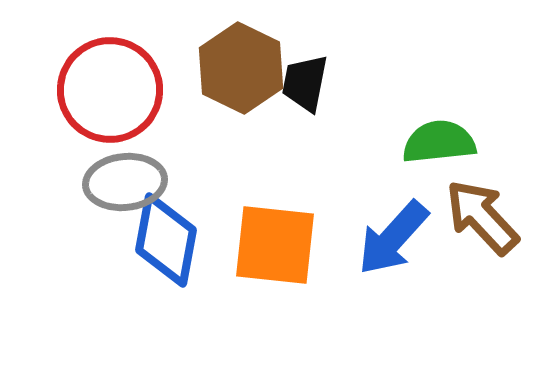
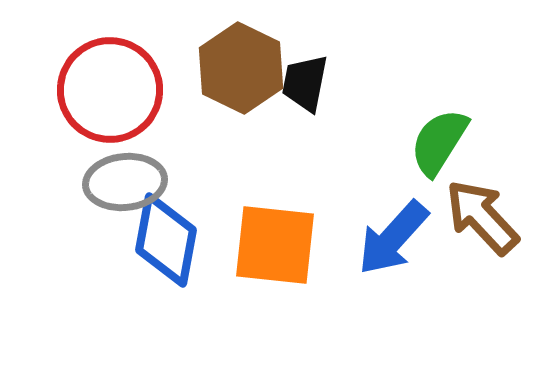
green semicircle: rotated 52 degrees counterclockwise
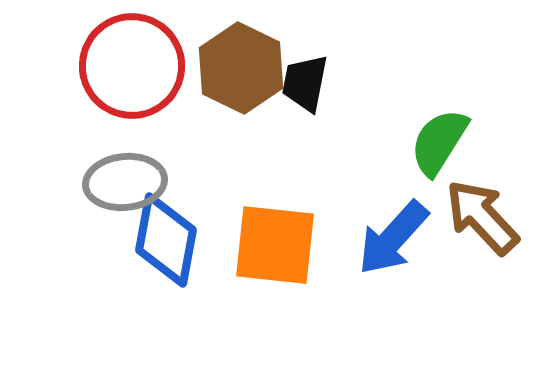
red circle: moved 22 px right, 24 px up
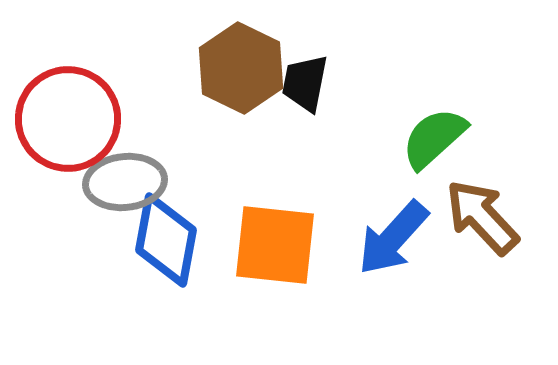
red circle: moved 64 px left, 53 px down
green semicircle: moved 5 px left, 4 px up; rotated 16 degrees clockwise
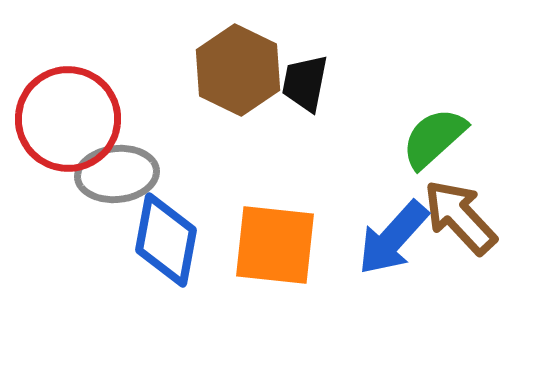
brown hexagon: moved 3 px left, 2 px down
gray ellipse: moved 8 px left, 8 px up
brown arrow: moved 22 px left
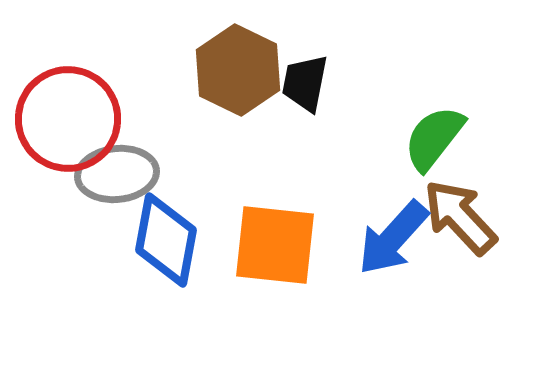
green semicircle: rotated 10 degrees counterclockwise
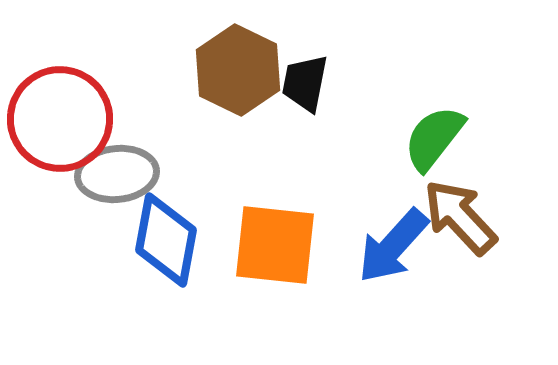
red circle: moved 8 px left
blue arrow: moved 8 px down
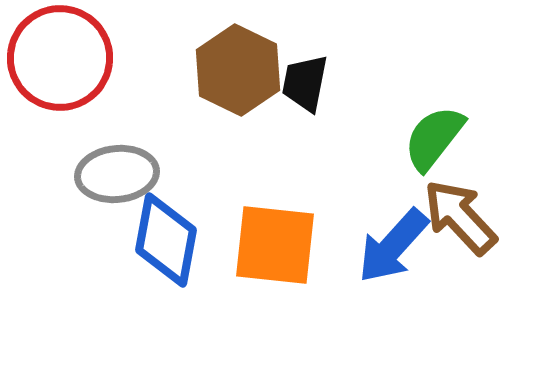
red circle: moved 61 px up
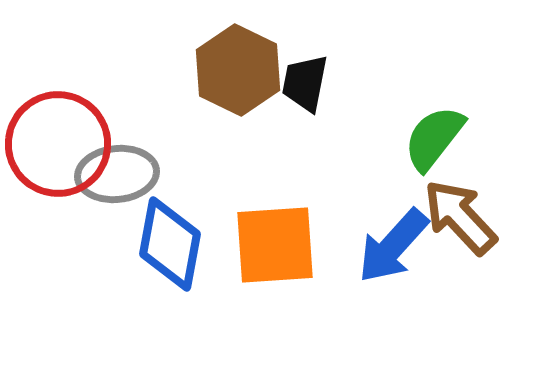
red circle: moved 2 px left, 86 px down
blue diamond: moved 4 px right, 4 px down
orange square: rotated 10 degrees counterclockwise
